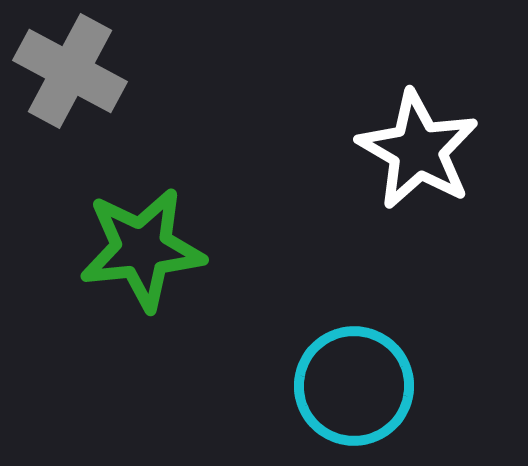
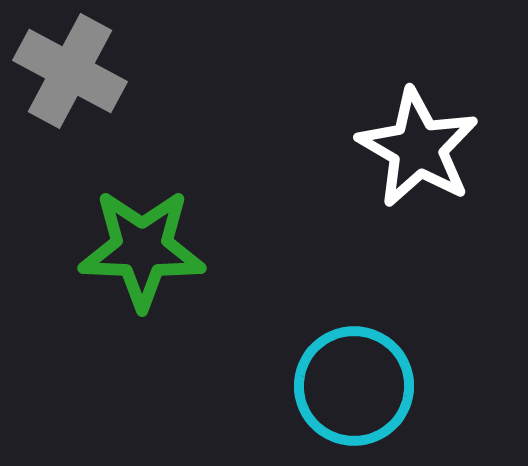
white star: moved 2 px up
green star: rotated 8 degrees clockwise
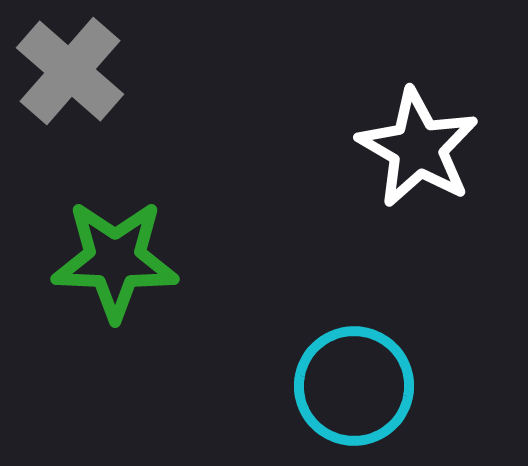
gray cross: rotated 13 degrees clockwise
green star: moved 27 px left, 11 px down
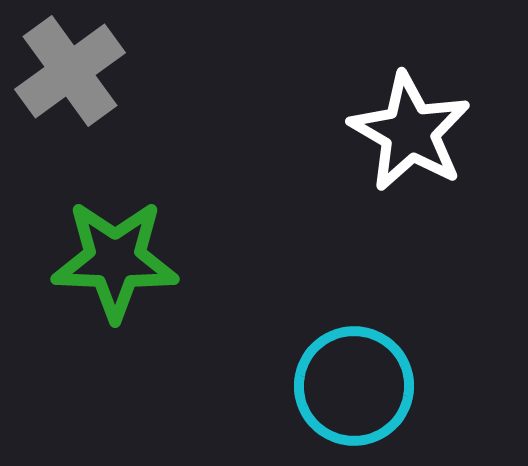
gray cross: rotated 13 degrees clockwise
white star: moved 8 px left, 16 px up
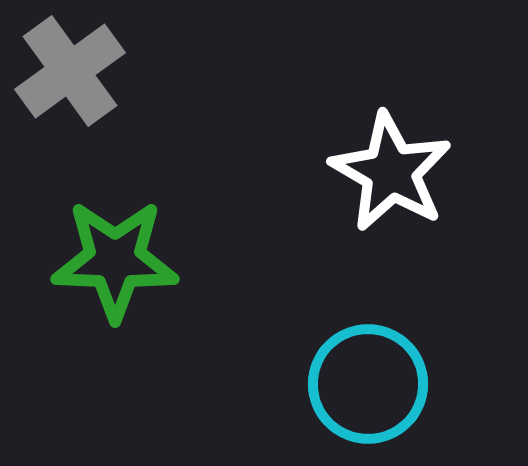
white star: moved 19 px left, 40 px down
cyan circle: moved 14 px right, 2 px up
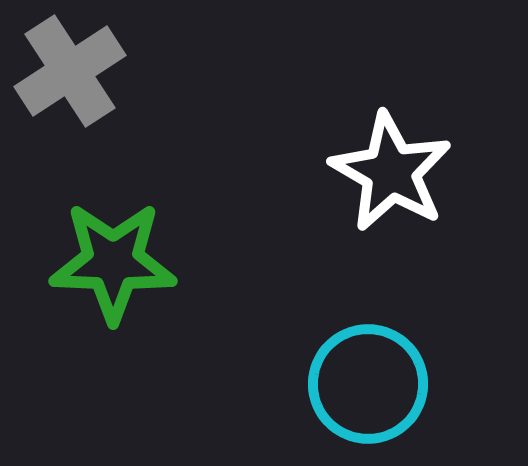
gray cross: rotated 3 degrees clockwise
green star: moved 2 px left, 2 px down
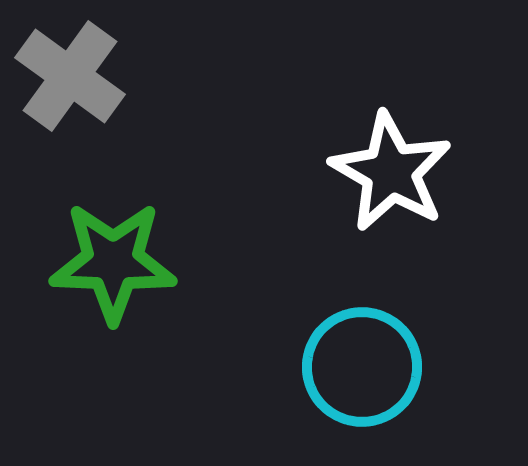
gray cross: moved 5 px down; rotated 21 degrees counterclockwise
cyan circle: moved 6 px left, 17 px up
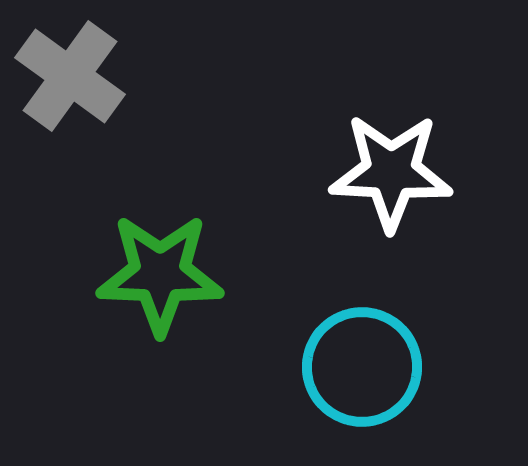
white star: rotated 27 degrees counterclockwise
green star: moved 47 px right, 12 px down
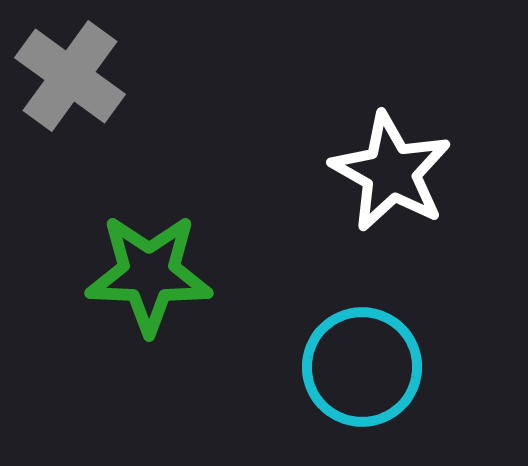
white star: rotated 26 degrees clockwise
green star: moved 11 px left
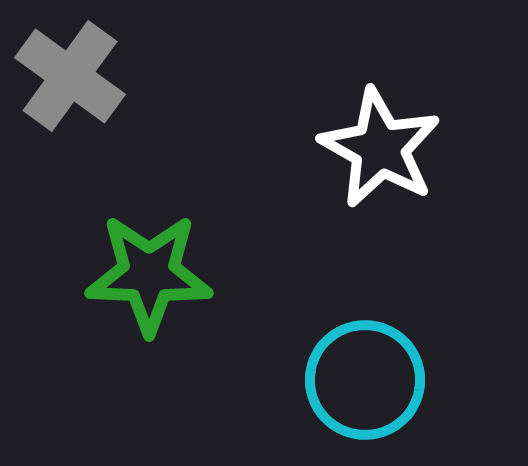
white star: moved 11 px left, 24 px up
cyan circle: moved 3 px right, 13 px down
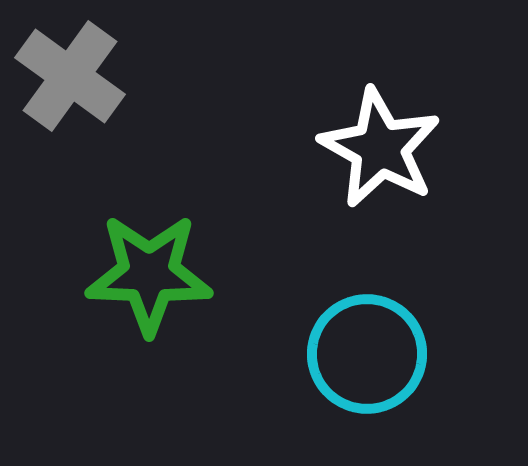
cyan circle: moved 2 px right, 26 px up
